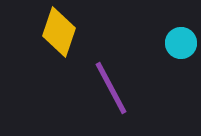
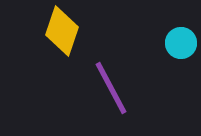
yellow diamond: moved 3 px right, 1 px up
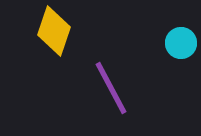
yellow diamond: moved 8 px left
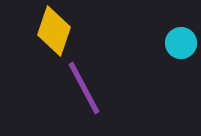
purple line: moved 27 px left
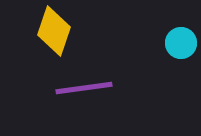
purple line: rotated 70 degrees counterclockwise
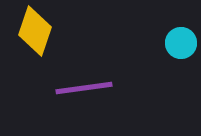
yellow diamond: moved 19 px left
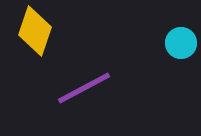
purple line: rotated 20 degrees counterclockwise
